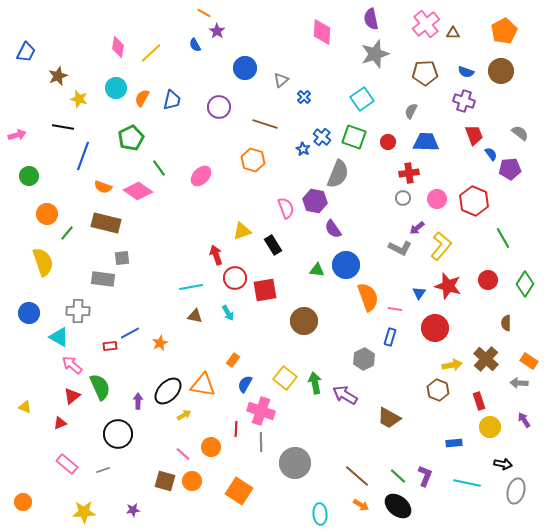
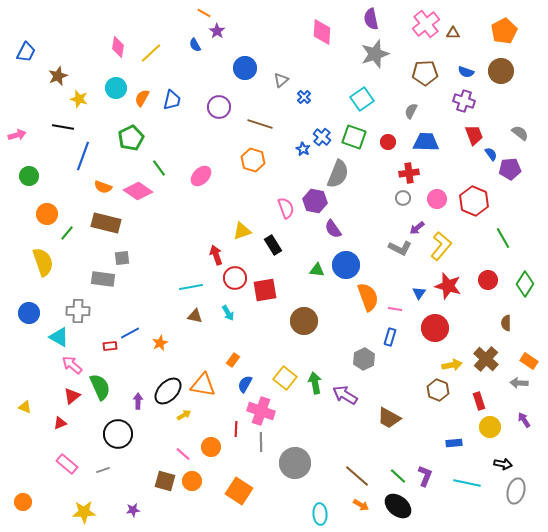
brown line at (265, 124): moved 5 px left
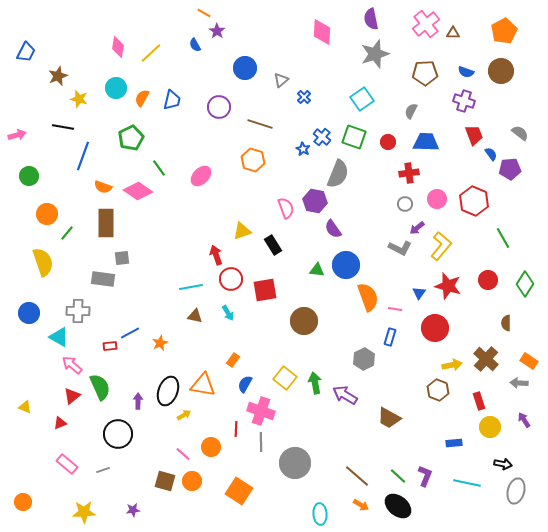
gray circle at (403, 198): moved 2 px right, 6 px down
brown rectangle at (106, 223): rotated 76 degrees clockwise
red circle at (235, 278): moved 4 px left, 1 px down
black ellipse at (168, 391): rotated 24 degrees counterclockwise
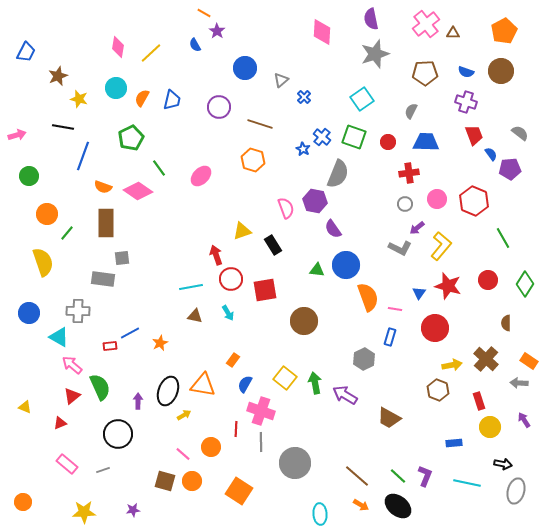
purple cross at (464, 101): moved 2 px right, 1 px down
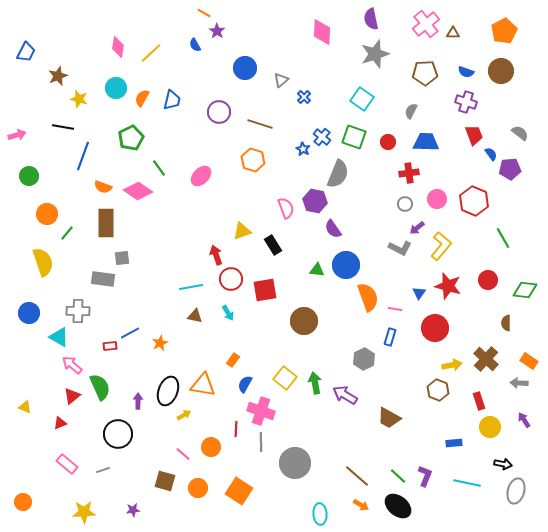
cyan square at (362, 99): rotated 20 degrees counterclockwise
purple circle at (219, 107): moved 5 px down
green diamond at (525, 284): moved 6 px down; rotated 65 degrees clockwise
orange circle at (192, 481): moved 6 px right, 7 px down
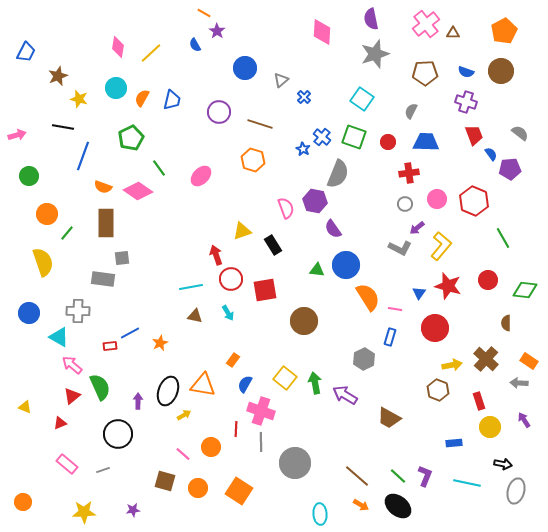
orange semicircle at (368, 297): rotated 12 degrees counterclockwise
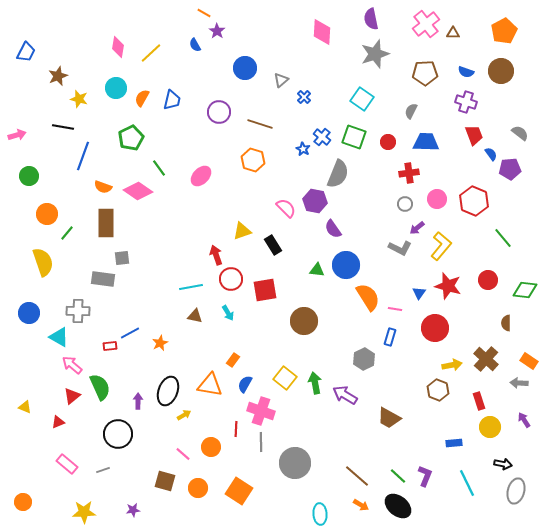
pink semicircle at (286, 208): rotated 25 degrees counterclockwise
green line at (503, 238): rotated 10 degrees counterclockwise
orange triangle at (203, 385): moved 7 px right
red triangle at (60, 423): moved 2 px left, 1 px up
cyan line at (467, 483): rotated 52 degrees clockwise
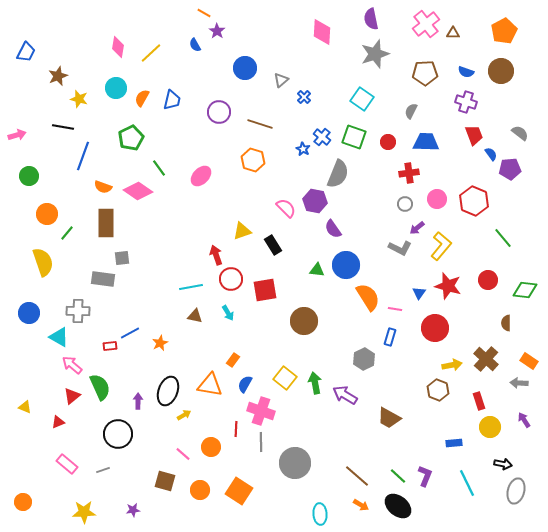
orange circle at (198, 488): moved 2 px right, 2 px down
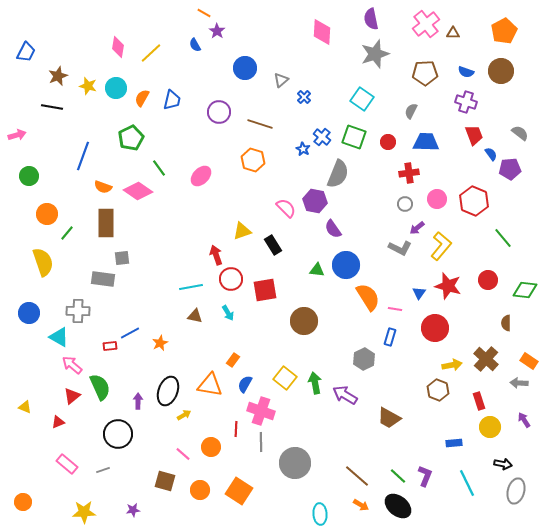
yellow star at (79, 99): moved 9 px right, 13 px up
black line at (63, 127): moved 11 px left, 20 px up
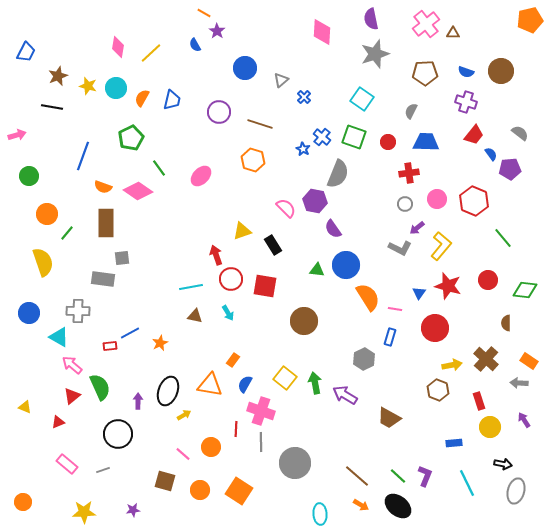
orange pentagon at (504, 31): moved 26 px right, 11 px up; rotated 15 degrees clockwise
red trapezoid at (474, 135): rotated 60 degrees clockwise
red square at (265, 290): moved 4 px up; rotated 20 degrees clockwise
